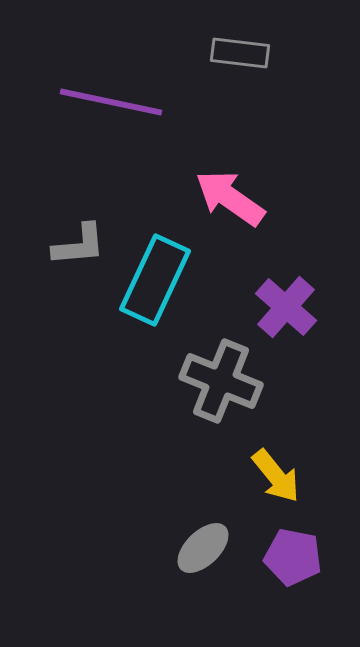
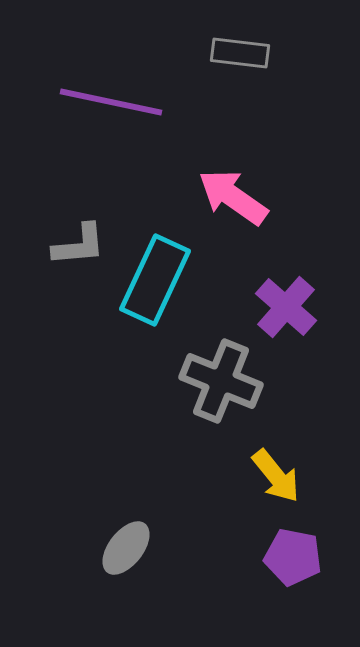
pink arrow: moved 3 px right, 1 px up
gray ellipse: moved 77 px left; rotated 8 degrees counterclockwise
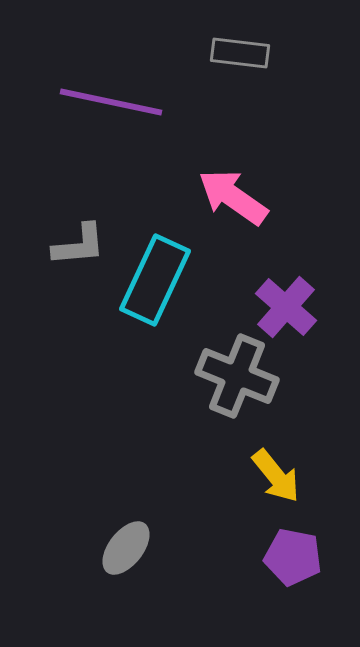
gray cross: moved 16 px right, 5 px up
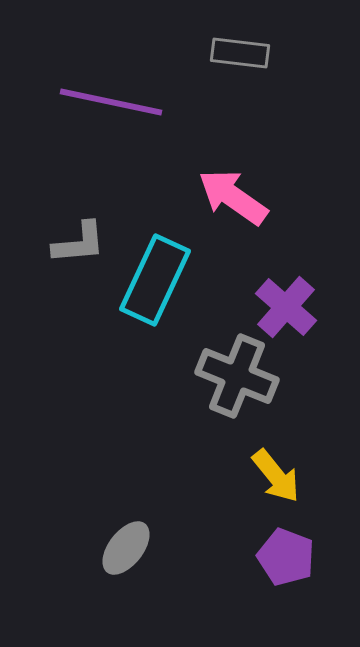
gray L-shape: moved 2 px up
purple pentagon: moved 7 px left; rotated 10 degrees clockwise
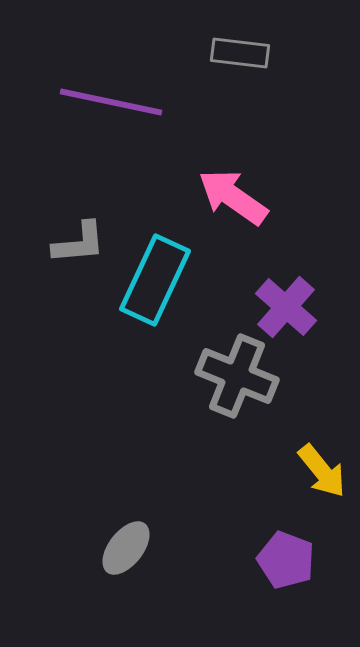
yellow arrow: moved 46 px right, 5 px up
purple pentagon: moved 3 px down
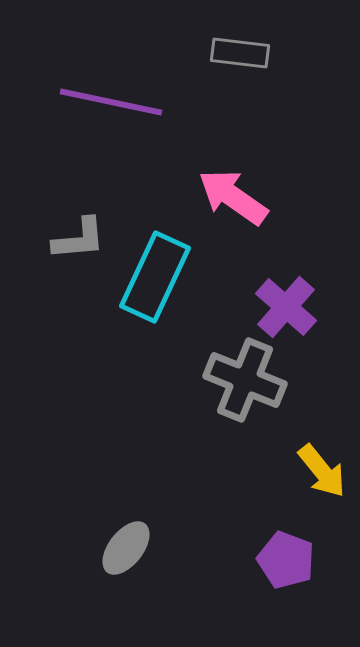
gray L-shape: moved 4 px up
cyan rectangle: moved 3 px up
gray cross: moved 8 px right, 4 px down
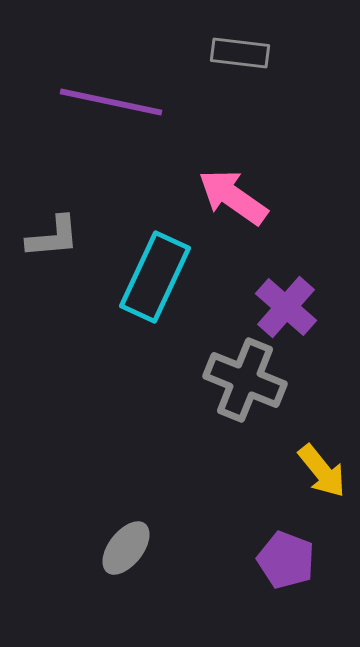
gray L-shape: moved 26 px left, 2 px up
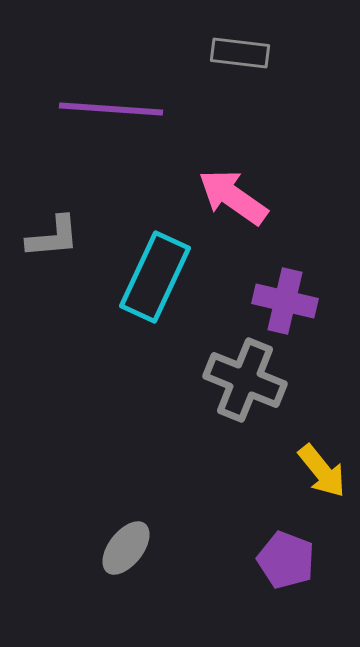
purple line: moved 7 px down; rotated 8 degrees counterclockwise
purple cross: moved 1 px left, 6 px up; rotated 28 degrees counterclockwise
